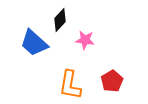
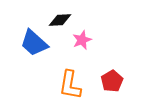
black diamond: rotated 45 degrees clockwise
pink star: moved 3 px left; rotated 30 degrees counterclockwise
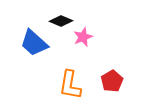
black diamond: moved 1 px right, 1 px down; rotated 25 degrees clockwise
pink star: moved 1 px right, 3 px up
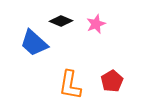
pink star: moved 13 px right, 13 px up
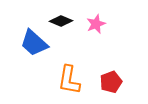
red pentagon: moved 1 px left, 1 px down; rotated 10 degrees clockwise
orange L-shape: moved 1 px left, 5 px up
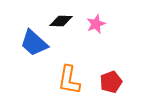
black diamond: rotated 20 degrees counterclockwise
